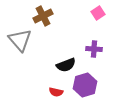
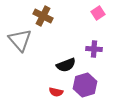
brown cross: rotated 36 degrees counterclockwise
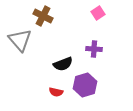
black semicircle: moved 3 px left, 1 px up
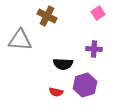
brown cross: moved 4 px right
gray triangle: rotated 45 degrees counterclockwise
black semicircle: rotated 24 degrees clockwise
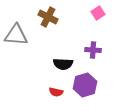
brown cross: moved 1 px right, 1 px down
gray triangle: moved 4 px left, 5 px up
purple cross: moved 1 px left, 1 px down
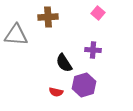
pink square: rotated 16 degrees counterclockwise
brown cross: rotated 30 degrees counterclockwise
black semicircle: moved 1 px right, 1 px up; rotated 54 degrees clockwise
purple hexagon: moved 1 px left
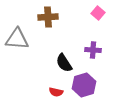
gray triangle: moved 1 px right, 4 px down
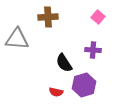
pink square: moved 4 px down
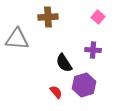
red semicircle: rotated 144 degrees counterclockwise
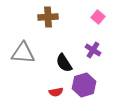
gray triangle: moved 6 px right, 14 px down
purple cross: rotated 28 degrees clockwise
red semicircle: rotated 120 degrees clockwise
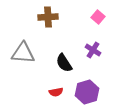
purple hexagon: moved 3 px right, 7 px down
